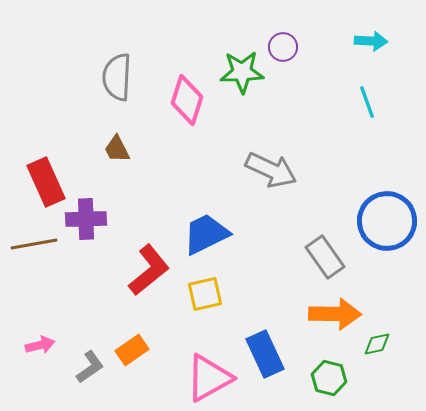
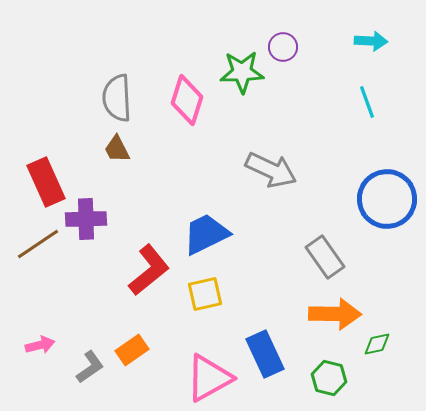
gray semicircle: moved 21 px down; rotated 6 degrees counterclockwise
blue circle: moved 22 px up
brown line: moved 4 px right; rotated 24 degrees counterclockwise
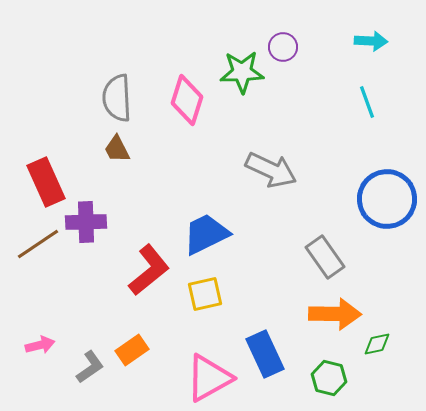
purple cross: moved 3 px down
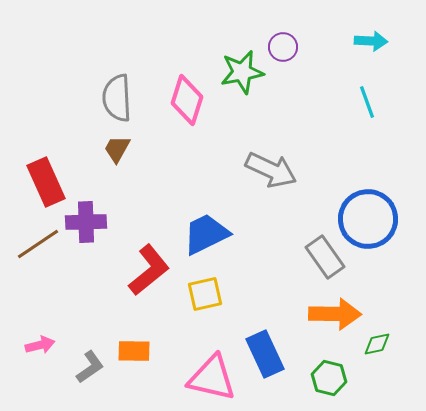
green star: rotated 9 degrees counterclockwise
brown trapezoid: rotated 56 degrees clockwise
blue circle: moved 19 px left, 20 px down
orange rectangle: moved 2 px right, 1 px down; rotated 36 degrees clockwise
pink triangle: moved 3 px right; rotated 42 degrees clockwise
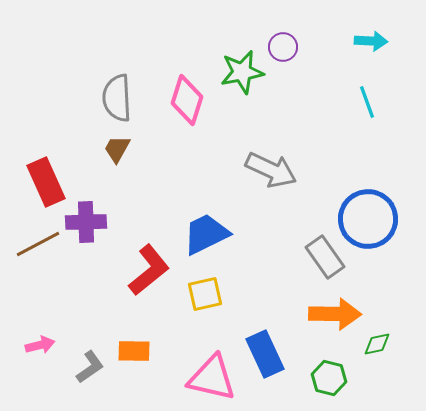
brown line: rotated 6 degrees clockwise
